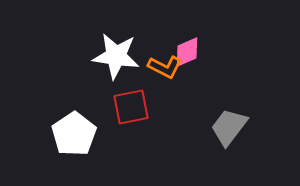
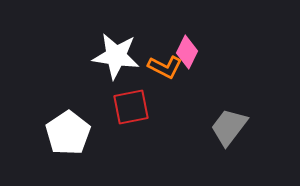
pink diamond: rotated 40 degrees counterclockwise
white pentagon: moved 6 px left, 1 px up
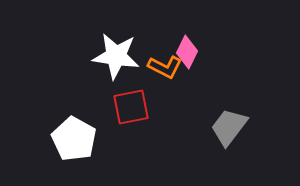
white pentagon: moved 6 px right, 6 px down; rotated 9 degrees counterclockwise
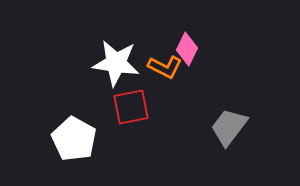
pink diamond: moved 3 px up
white star: moved 7 px down
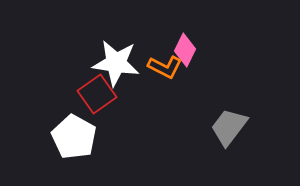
pink diamond: moved 2 px left, 1 px down
red square: moved 34 px left, 13 px up; rotated 24 degrees counterclockwise
white pentagon: moved 2 px up
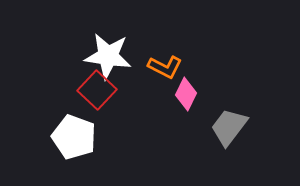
pink diamond: moved 1 px right, 44 px down
white star: moved 8 px left, 7 px up
red square: moved 4 px up; rotated 12 degrees counterclockwise
white pentagon: rotated 9 degrees counterclockwise
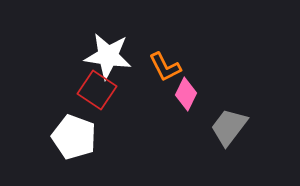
orange L-shape: rotated 36 degrees clockwise
red square: rotated 9 degrees counterclockwise
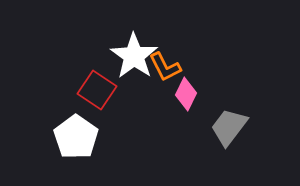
white star: moved 26 px right; rotated 27 degrees clockwise
white pentagon: moved 2 px right; rotated 15 degrees clockwise
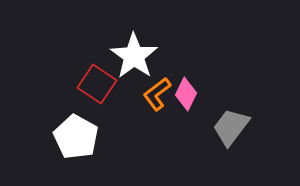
orange L-shape: moved 8 px left, 27 px down; rotated 80 degrees clockwise
red square: moved 6 px up
gray trapezoid: moved 2 px right
white pentagon: rotated 6 degrees counterclockwise
